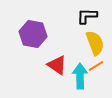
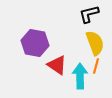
black L-shape: moved 2 px right, 2 px up; rotated 15 degrees counterclockwise
purple hexagon: moved 2 px right, 9 px down
orange line: rotated 42 degrees counterclockwise
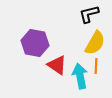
yellow semicircle: rotated 50 degrees clockwise
orange line: rotated 14 degrees counterclockwise
cyan arrow: rotated 10 degrees counterclockwise
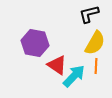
cyan arrow: moved 6 px left; rotated 55 degrees clockwise
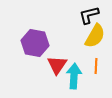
black L-shape: moved 1 px down
yellow semicircle: moved 7 px up
red triangle: rotated 30 degrees clockwise
cyan arrow: rotated 40 degrees counterclockwise
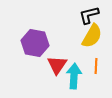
yellow semicircle: moved 3 px left
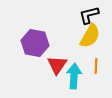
yellow semicircle: moved 2 px left
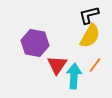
orange line: moved 1 px left, 1 px up; rotated 35 degrees clockwise
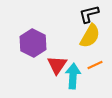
black L-shape: moved 1 px up
purple hexagon: moved 2 px left; rotated 16 degrees clockwise
orange line: rotated 28 degrees clockwise
cyan arrow: moved 1 px left
